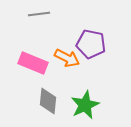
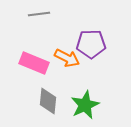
purple pentagon: rotated 12 degrees counterclockwise
pink rectangle: moved 1 px right
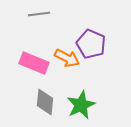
purple pentagon: rotated 24 degrees clockwise
gray diamond: moved 3 px left, 1 px down
green star: moved 4 px left
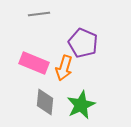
purple pentagon: moved 8 px left, 1 px up
orange arrow: moved 3 px left, 10 px down; rotated 80 degrees clockwise
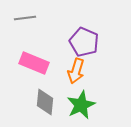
gray line: moved 14 px left, 4 px down
purple pentagon: moved 1 px right, 1 px up
orange arrow: moved 12 px right, 3 px down
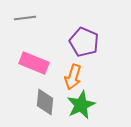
orange arrow: moved 3 px left, 6 px down
